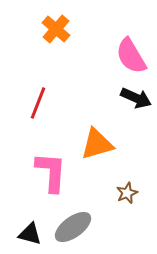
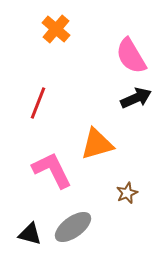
black arrow: rotated 48 degrees counterclockwise
pink L-shape: moved 1 px right, 2 px up; rotated 30 degrees counterclockwise
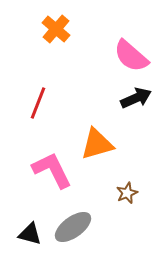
pink semicircle: rotated 18 degrees counterclockwise
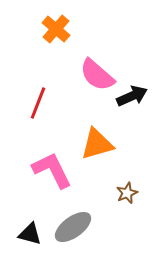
pink semicircle: moved 34 px left, 19 px down
black arrow: moved 4 px left, 2 px up
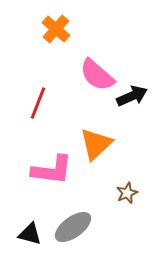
orange triangle: moved 1 px left; rotated 27 degrees counterclockwise
pink L-shape: rotated 123 degrees clockwise
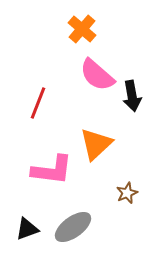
orange cross: moved 26 px right
black arrow: rotated 104 degrees clockwise
black triangle: moved 3 px left, 5 px up; rotated 35 degrees counterclockwise
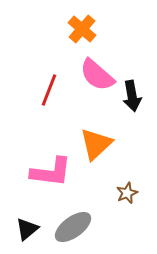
red line: moved 11 px right, 13 px up
pink L-shape: moved 1 px left, 2 px down
black triangle: rotated 20 degrees counterclockwise
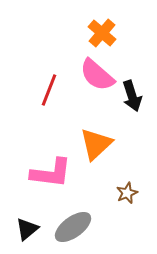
orange cross: moved 20 px right, 4 px down
black arrow: rotated 8 degrees counterclockwise
pink L-shape: moved 1 px down
